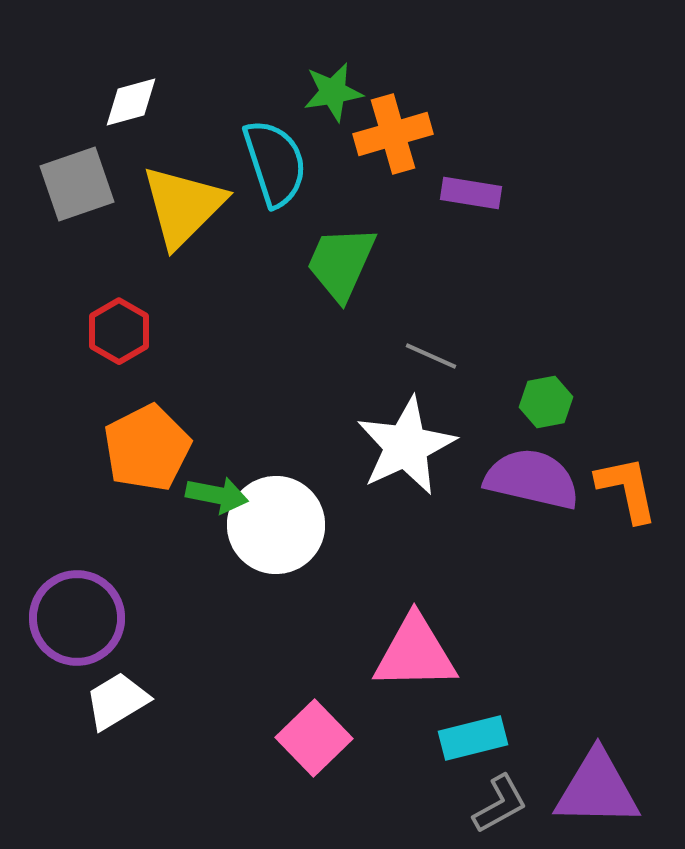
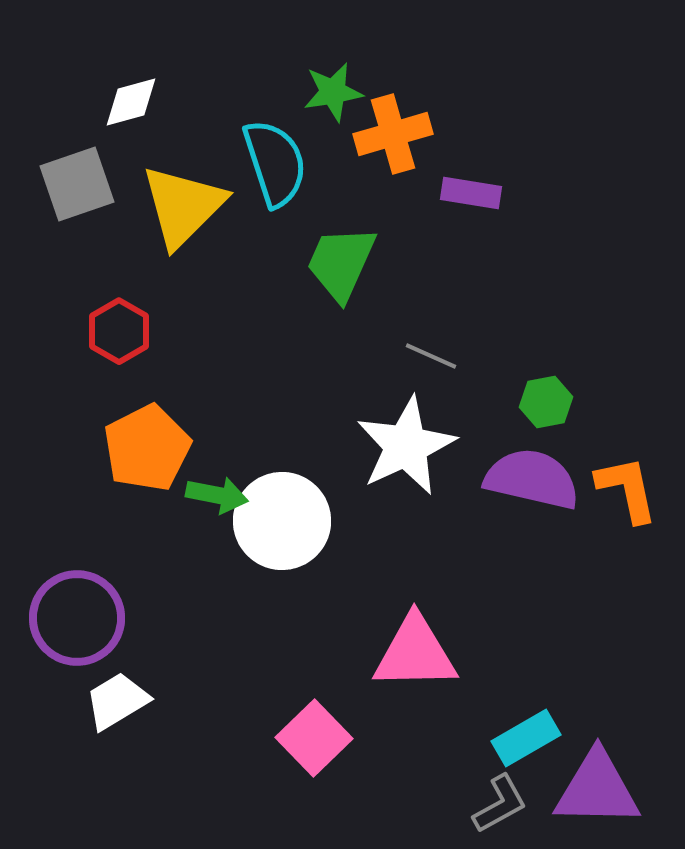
white circle: moved 6 px right, 4 px up
cyan rectangle: moved 53 px right; rotated 16 degrees counterclockwise
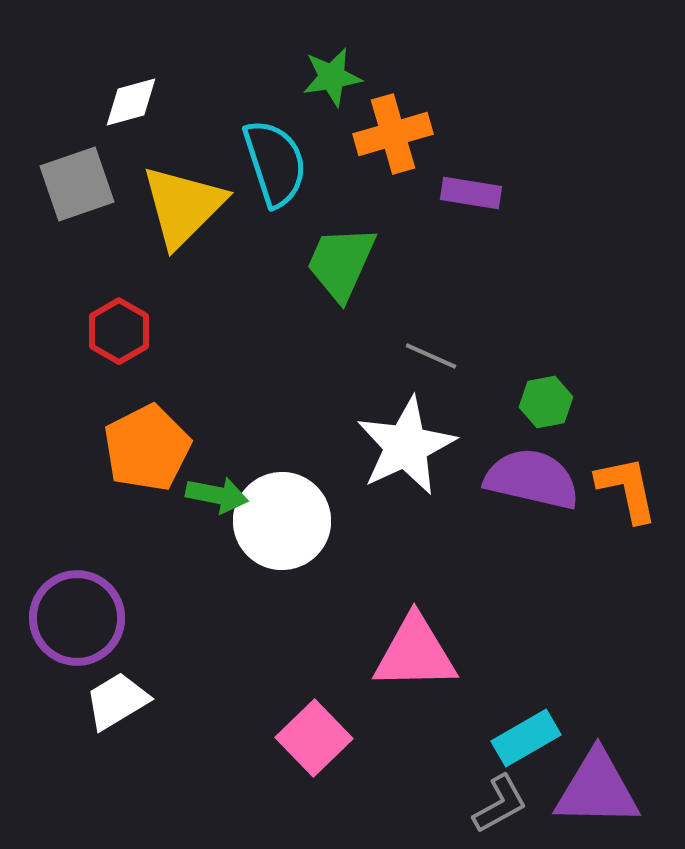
green star: moved 1 px left, 15 px up
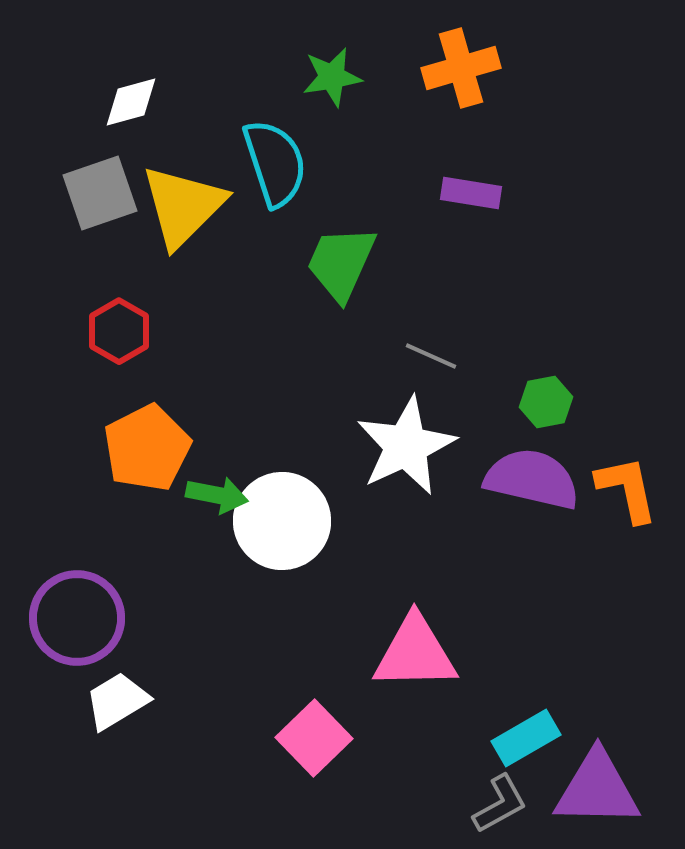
orange cross: moved 68 px right, 66 px up
gray square: moved 23 px right, 9 px down
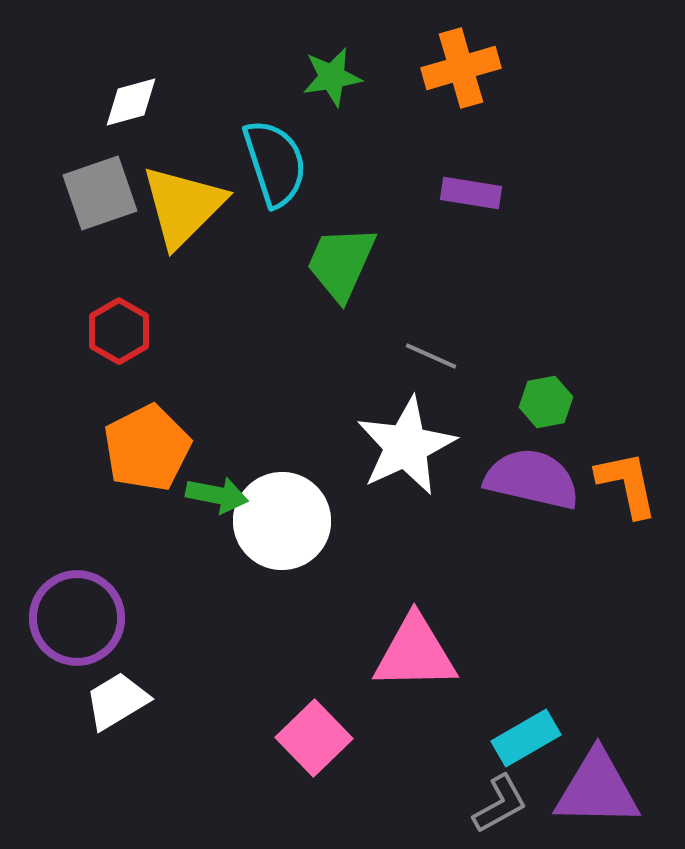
orange L-shape: moved 5 px up
